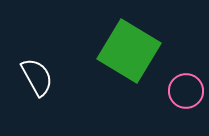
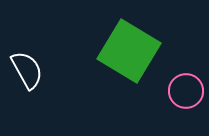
white semicircle: moved 10 px left, 7 px up
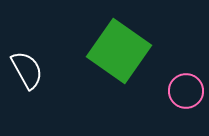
green square: moved 10 px left; rotated 4 degrees clockwise
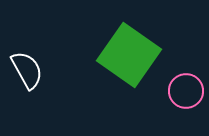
green square: moved 10 px right, 4 px down
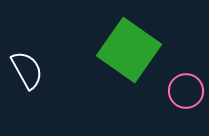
green square: moved 5 px up
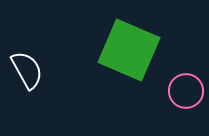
green square: rotated 12 degrees counterclockwise
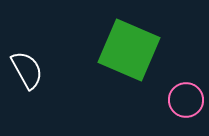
pink circle: moved 9 px down
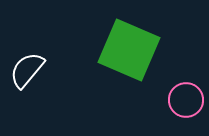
white semicircle: rotated 111 degrees counterclockwise
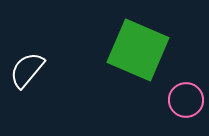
green square: moved 9 px right
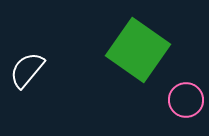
green square: rotated 12 degrees clockwise
